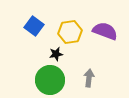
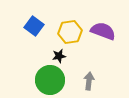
purple semicircle: moved 2 px left
black star: moved 3 px right, 2 px down
gray arrow: moved 3 px down
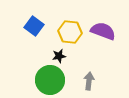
yellow hexagon: rotated 15 degrees clockwise
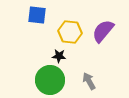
blue square: moved 3 px right, 11 px up; rotated 30 degrees counterclockwise
purple semicircle: rotated 70 degrees counterclockwise
black star: rotated 16 degrees clockwise
gray arrow: rotated 36 degrees counterclockwise
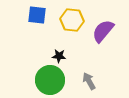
yellow hexagon: moved 2 px right, 12 px up
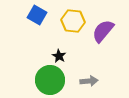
blue square: rotated 24 degrees clockwise
yellow hexagon: moved 1 px right, 1 px down
black star: rotated 24 degrees clockwise
gray arrow: rotated 114 degrees clockwise
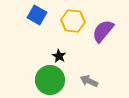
gray arrow: rotated 150 degrees counterclockwise
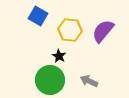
blue square: moved 1 px right, 1 px down
yellow hexagon: moved 3 px left, 9 px down
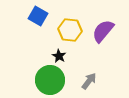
gray arrow: rotated 102 degrees clockwise
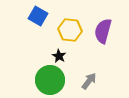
purple semicircle: rotated 25 degrees counterclockwise
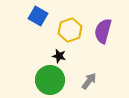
yellow hexagon: rotated 25 degrees counterclockwise
black star: rotated 16 degrees counterclockwise
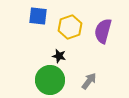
blue square: rotated 24 degrees counterclockwise
yellow hexagon: moved 3 px up
